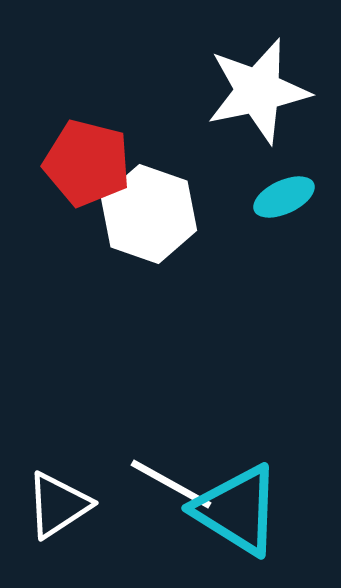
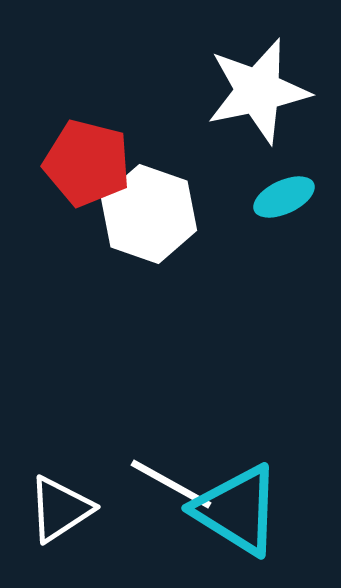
white triangle: moved 2 px right, 4 px down
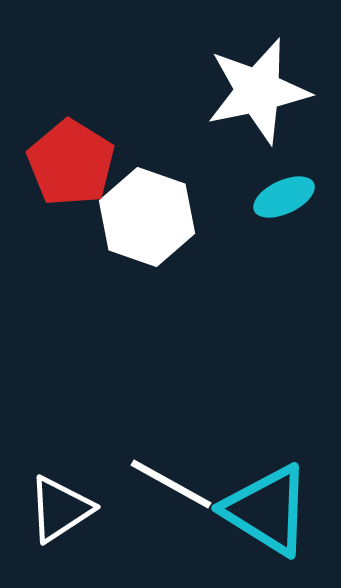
red pentagon: moved 16 px left; rotated 18 degrees clockwise
white hexagon: moved 2 px left, 3 px down
cyan triangle: moved 30 px right
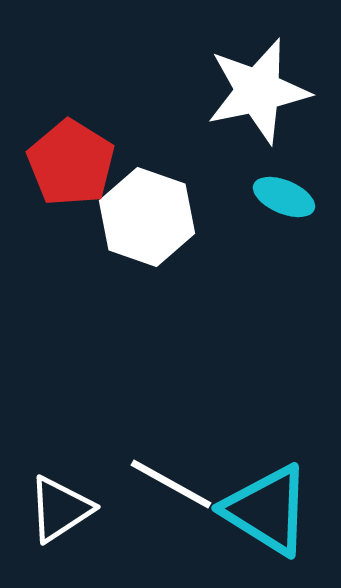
cyan ellipse: rotated 48 degrees clockwise
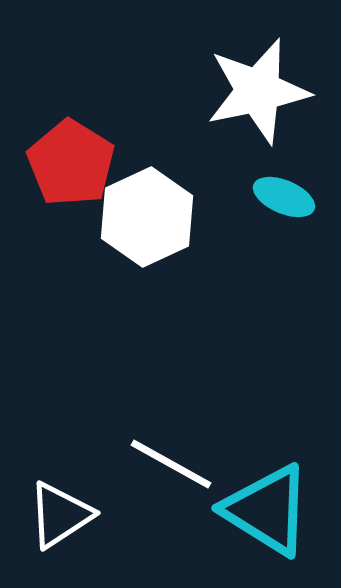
white hexagon: rotated 16 degrees clockwise
white line: moved 20 px up
white triangle: moved 6 px down
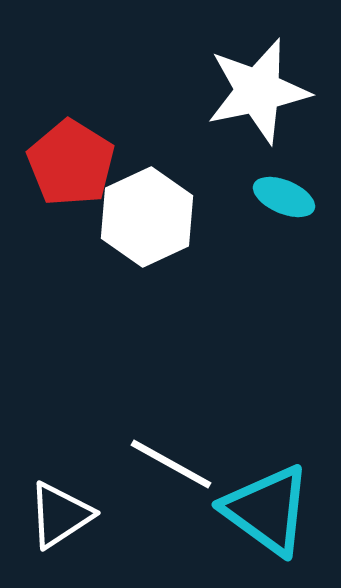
cyan triangle: rotated 4 degrees clockwise
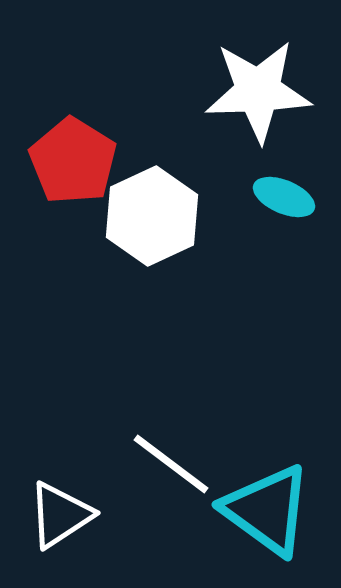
white star: rotated 10 degrees clockwise
red pentagon: moved 2 px right, 2 px up
white hexagon: moved 5 px right, 1 px up
white line: rotated 8 degrees clockwise
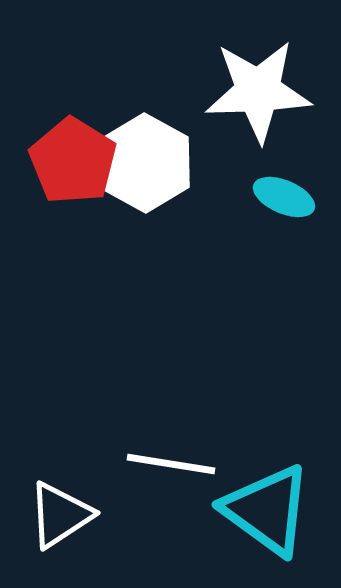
white hexagon: moved 7 px left, 53 px up; rotated 6 degrees counterclockwise
white line: rotated 28 degrees counterclockwise
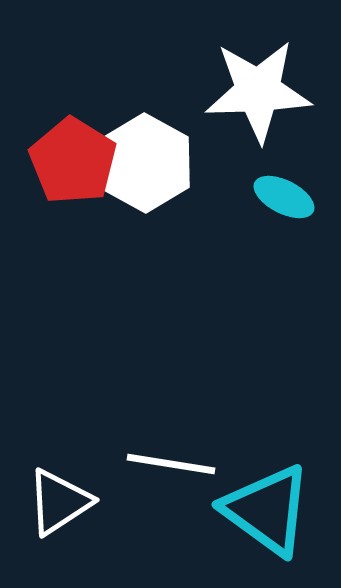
cyan ellipse: rotated 4 degrees clockwise
white triangle: moved 1 px left, 13 px up
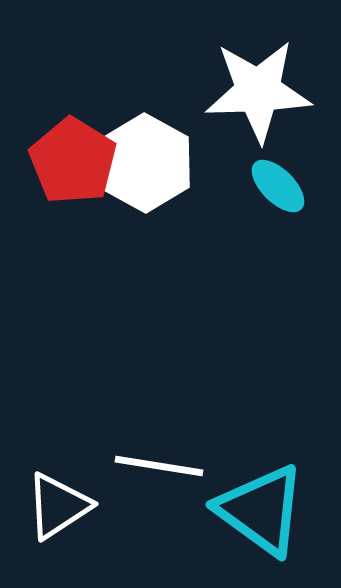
cyan ellipse: moved 6 px left, 11 px up; rotated 18 degrees clockwise
white line: moved 12 px left, 2 px down
white triangle: moved 1 px left, 4 px down
cyan triangle: moved 6 px left
